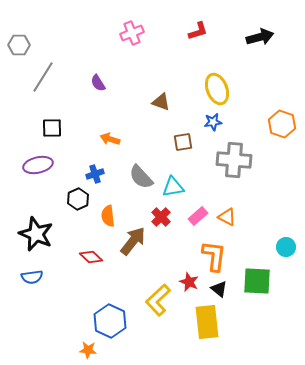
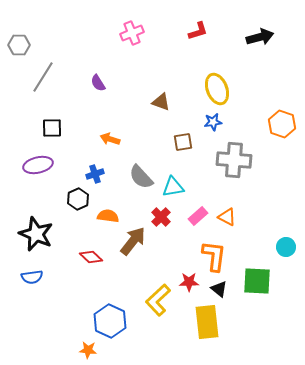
orange semicircle: rotated 105 degrees clockwise
red star: rotated 24 degrees counterclockwise
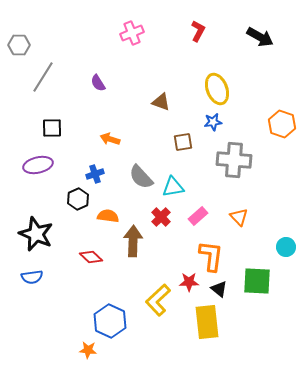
red L-shape: rotated 45 degrees counterclockwise
black arrow: rotated 44 degrees clockwise
orange triangle: moved 12 px right; rotated 18 degrees clockwise
brown arrow: rotated 36 degrees counterclockwise
orange L-shape: moved 3 px left
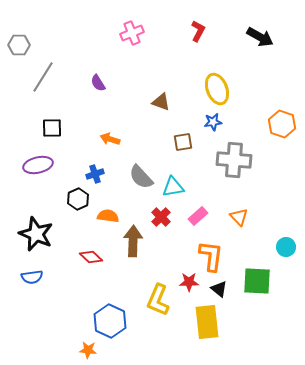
yellow L-shape: rotated 24 degrees counterclockwise
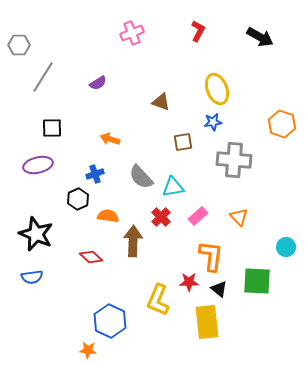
purple semicircle: rotated 90 degrees counterclockwise
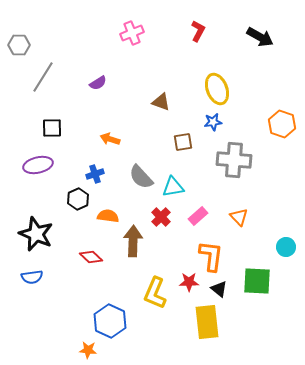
yellow L-shape: moved 3 px left, 7 px up
